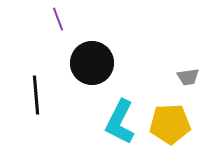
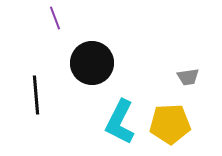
purple line: moved 3 px left, 1 px up
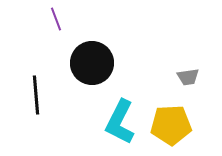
purple line: moved 1 px right, 1 px down
yellow pentagon: moved 1 px right, 1 px down
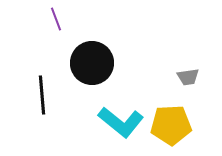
black line: moved 6 px right
cyan L-shape: moved 1 px right; rotated 78 degrees counterclockwise
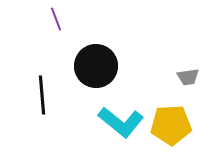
black circle: moved 4 px right, 3 px down
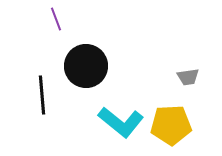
black circle: moved 10 px left
